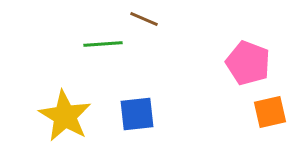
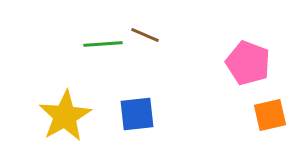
brown line: moved 1 px right, 16 px down
orange square: moved 3 px down
yellow star: rotated 12 degrees clockwise
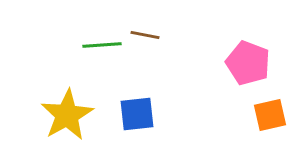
brown line: rotated 12 degrees counterclockwise
green line: moved 1 px left, 1 px down
yellow star: moved 2 px right, 1 px up
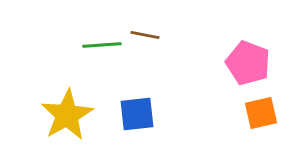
orange square: moved 9 px left, 2 px up
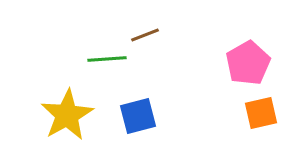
brown line: rotated 32 degrees counterclockwise
green line: moved 5 px right, 14 px down
pink pentagon: rotated 21 degrees clockwise
blue square: moved 1 px right, 2 px down; rotated 9 degrees counterclockwise
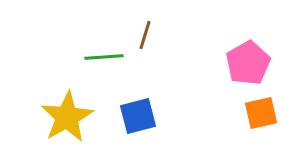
brown line: rotated 52 degrees counterclockwise
green line: moved 3 px left, 2 px up
yellow star: moved 2 px down
